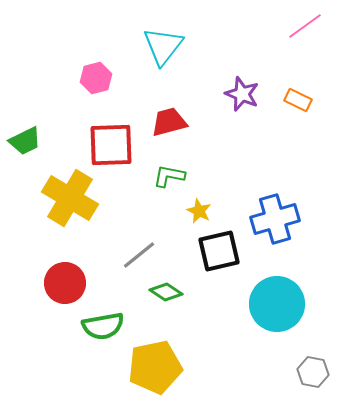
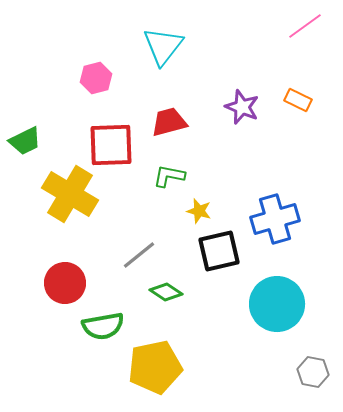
purple star: moved 13 px down
yellow cross: moved 4 px up
yellow star: rotated 10 degrees counterclockwise
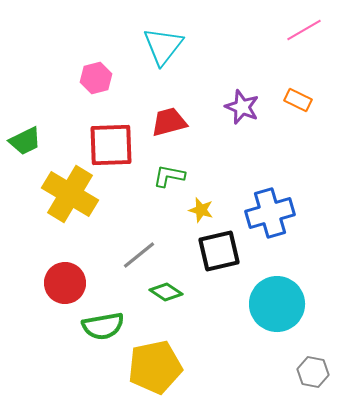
pink line: moved 1 px left, 4 px down; rotated 6 degrees clockwise
yellow star: moved 2 px right, 1 px up
blue cross: moved 5 px left, 6 px up
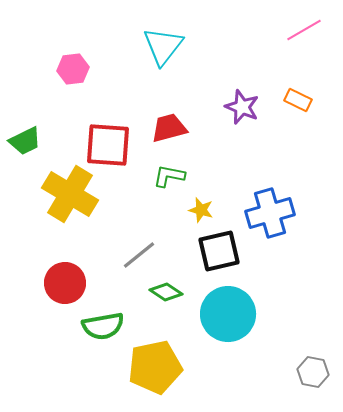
pink hexagon: moved 23 px left, 9 px up; rotated 8 degrees clockwise
red trapezoid: moved 6 px down
red square: moved 3 px left; rotated 6 degrees clockwise
cyan circle: moved 49 px left, 10 px down
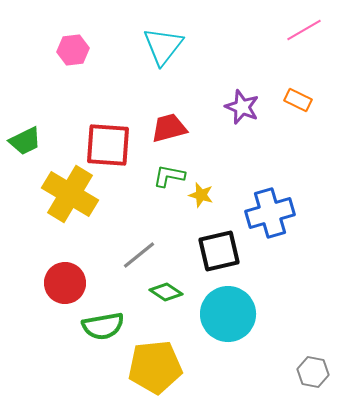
pink hexagon: moved 19 px up
yellow star: moved 15 px up
yellow pentagon: rotated 6 degrees clockwise
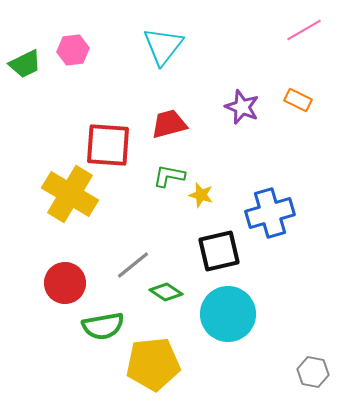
red trapezoid: moved 4 px up
green trapezoid: moved 77 px up
gray line: moved 6 px left, 10 px down
yellow pentagon: moved 2 px left, 3 px up
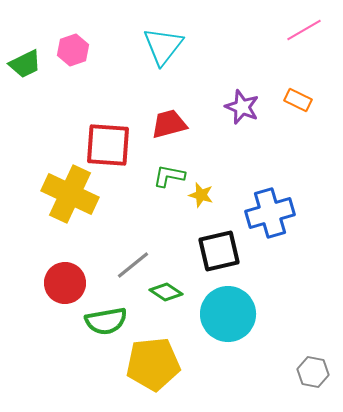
pink hexagon: rotated 12 degrees counterclockwise
yellow cross: rotated 6 degrees counterclockwise
green semicircle: moved 3 px right, 5 px up
